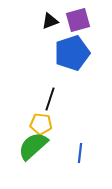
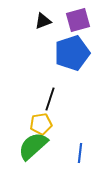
black triangle: moved 7 px left
yellow pentagon: rotated 15 degrees counterclockwise
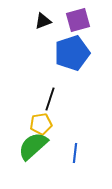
blue line: moved 5 px left
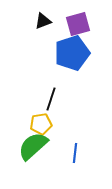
purple square: moved 4 px down
black line: moved 1 px right
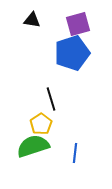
black triangle: moved 11 px left, 1 px up; rotated 30 degrees clockwise
black line: rotated 35 degrees counterclockwise
yellow pentagon: rotated 25 degrees counterclockwise
green semicircle: rotated 24 degrees clockwise
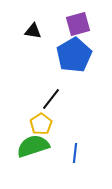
black triangle: moved 1 px right, 11 px down
blue pentagon: moved 2 px right, 2 px down; rotated 12 degrees counterclockwise
black line: rotated 55 degrees clockwise
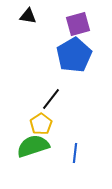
black triangle: moved 5 px left, 15 px up
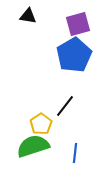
black line: moved 14 px right, 7 px down
